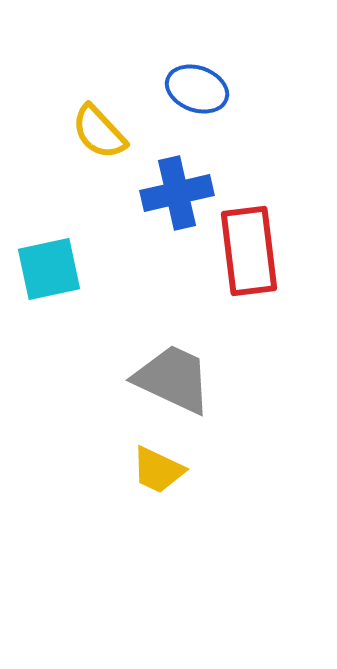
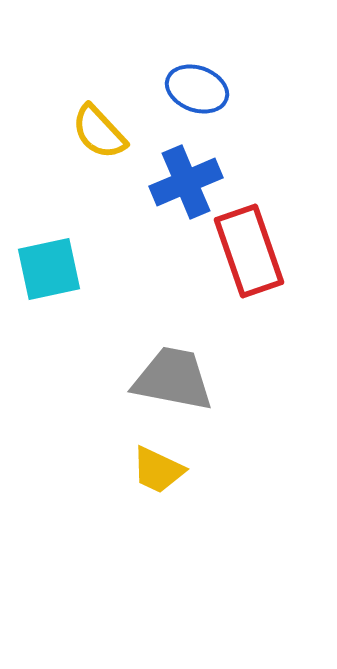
blue cross: moved 9 px right, 11 px up; rotated 10 degrees counterclockwise
red rectangle: rotated 12 degrees counterclockwise
gray trapezoid: rotated 14 degrees counterclockwise
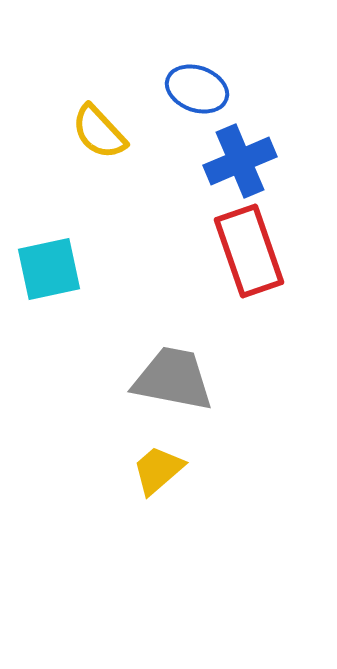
blue cross: moved 54 px right, 21 px up
yellow trapezoid: rotated 114 degrees clockwise
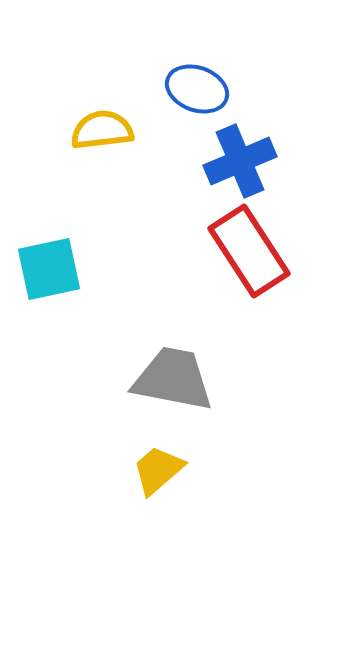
yellow semicircle: moved 3 px right, 2 px up; rotated 126 degrees clockwise
red rectangle: rotated 14 degrees counterclockwise
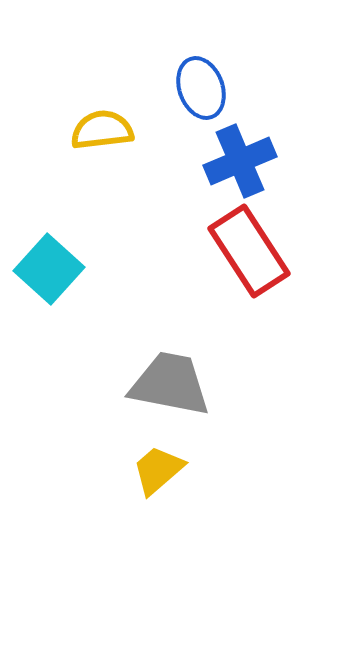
blue ellipse: moved 4 px right, 1 px up; rotated 50 degrees clockwise
cyan square: rotated 36 degrees counterclockwise
gray trapezoid: moved 3 px left, 5 px down
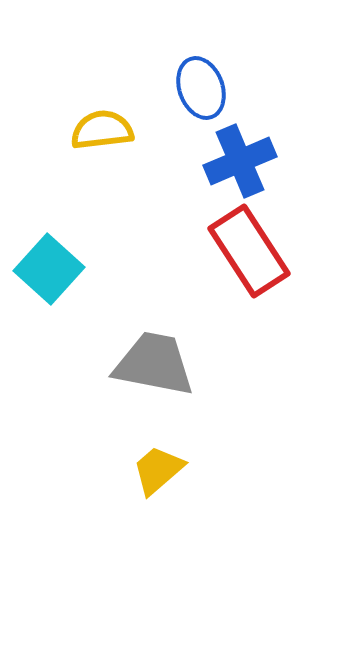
gray trapezoid: moved 16 px left, 20 px up
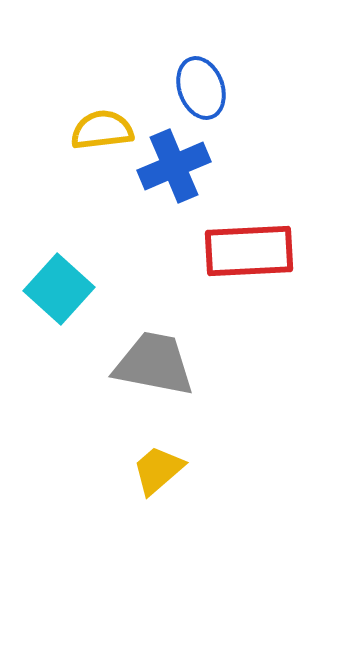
blue cross: moved 66 px left, 5 px down
red rectangle: rotated 60 degrees counterclockwise
cyan square: moved 10 px right, 20 px down
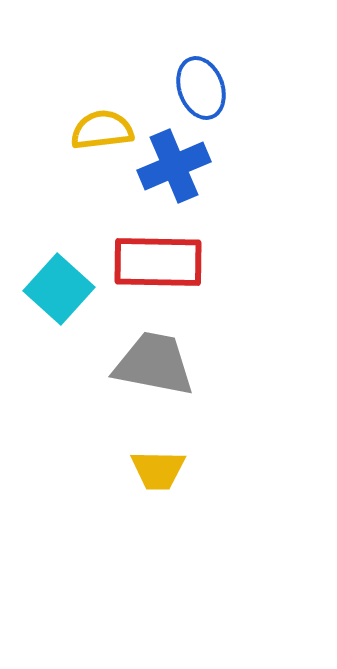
red rectangle: moved 91 px left, 11 px down; rotated 4 degrees clockwise
yellow trapezoid: rotated 138 degrees counterclockwise
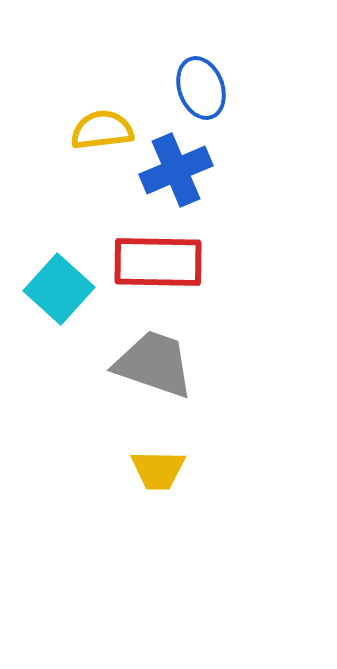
blue cross: moved 2 px right, 4 px down
gray trapezoid: rotated 8 degrees clockwise
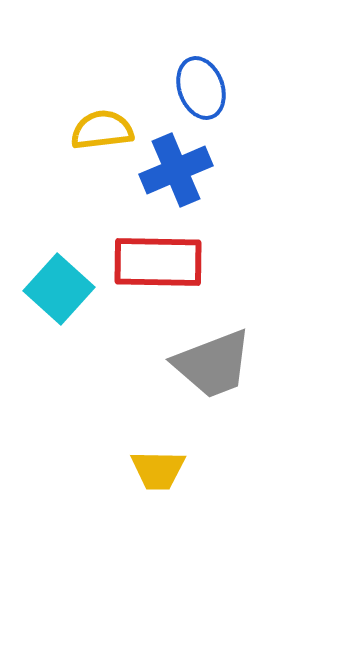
gray trapezoid: moved 59 px right; rotated 140 degrees clockwise
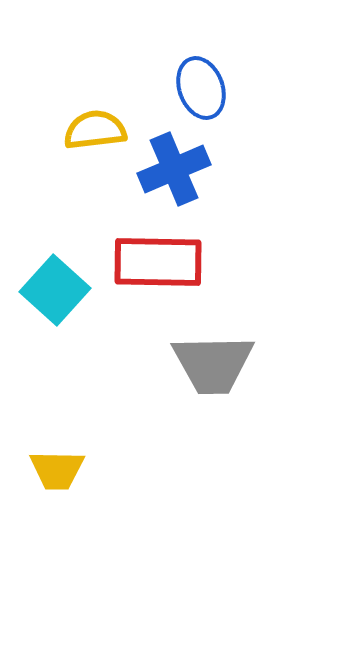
yellow semicircle: moved 7 px left
blue cross: moved 2 px left, 1 px up
cyan square: moved 4 px left, 1 px down
gray trapezoid: rotated 20 degrees clockwise
yellow trapezoid: moved 101 px left
